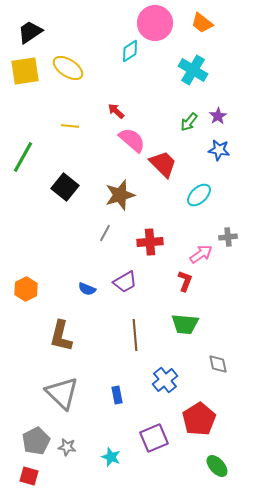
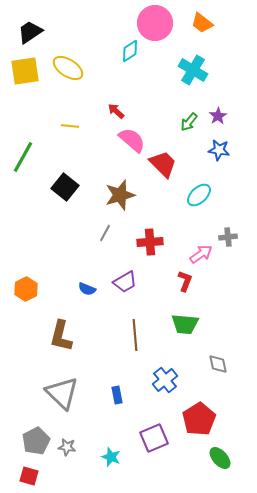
green ellipse: moved 3 px right, 8 px up
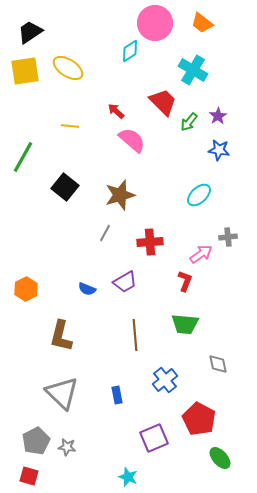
red trapezoid: moved 62 px up
red pentagon: rotated 12 degrees counterclockwise
cyan star: moved 17 px right, 20 px down
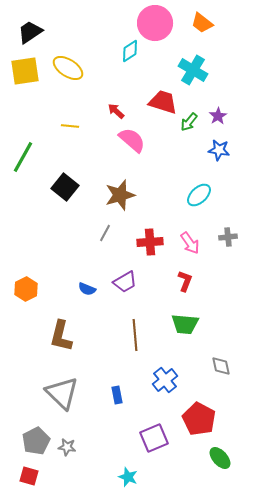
red trapezoid: rotated 28 degrees counterclockwise
pink arrow: moved 11 px left, 11 px up; rotated 90 degrees clockwise
gray diamond: moved 3 px right, 2 px down
